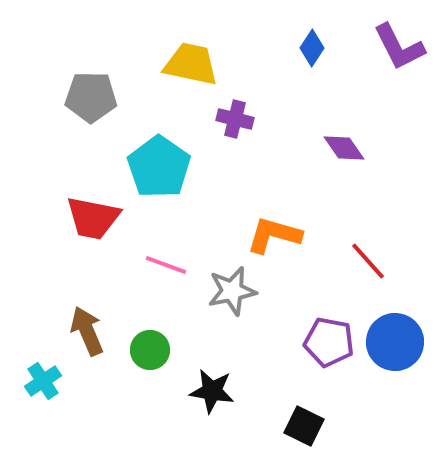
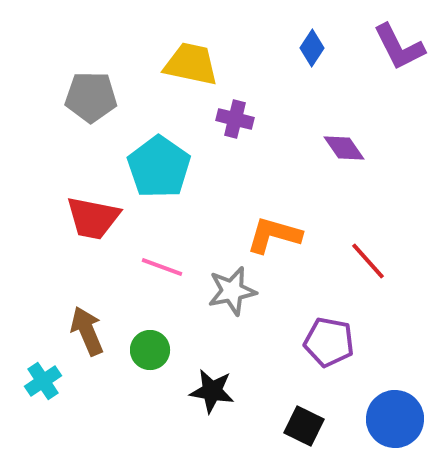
pink line: moved 4 px left, 2 px down
blue circle: moved 77 px down
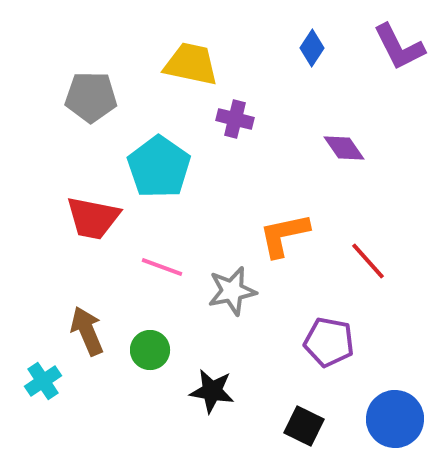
orange L-shape: moved 10 px right; rotated 28 degrees counterclockwise
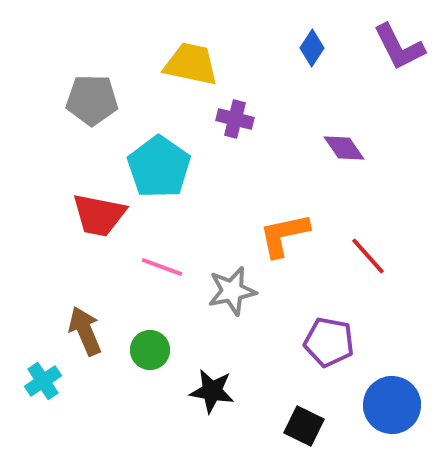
gray pentagon: moved 1 px right, 3 px down
red trapezoid: moved 6 px right, 3 px up
red line: moved 5 px up
brown arrow: moved 2 px left
blue circle: moved 3 px left, 14 px up
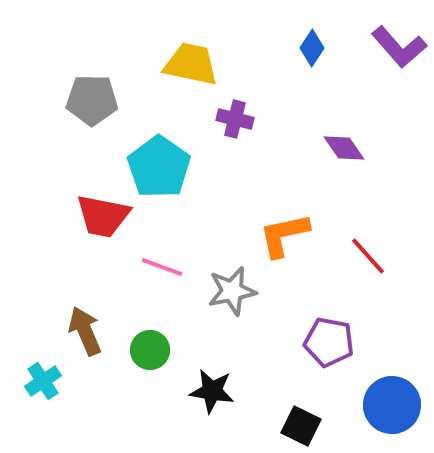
purple L-shape: rotated 14 degrees counterclockwise
red trapezoid: moved 4 px right, 1 px down
black square: moved 3 px left
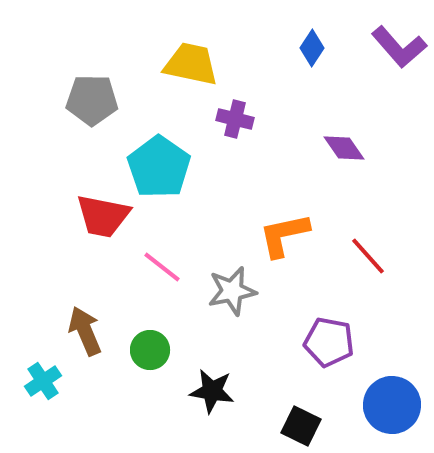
pink line: rotated 18 degrees clockwise
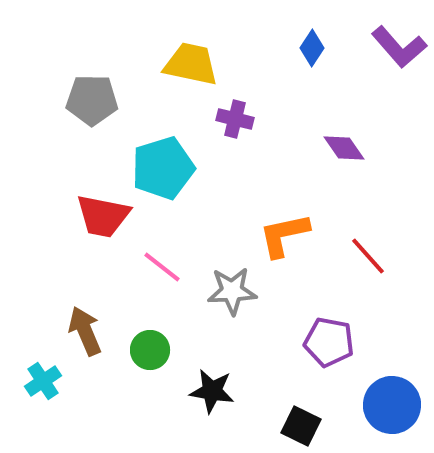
cyan pentagon: moved 4 px right, 1 px down; rotated 20 degrees clockwise
gray star: rotated 9 degrees clockwise
